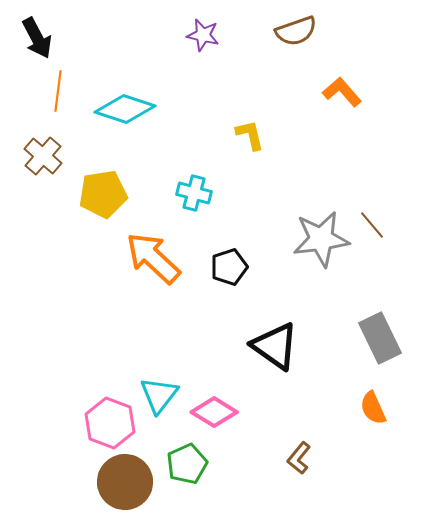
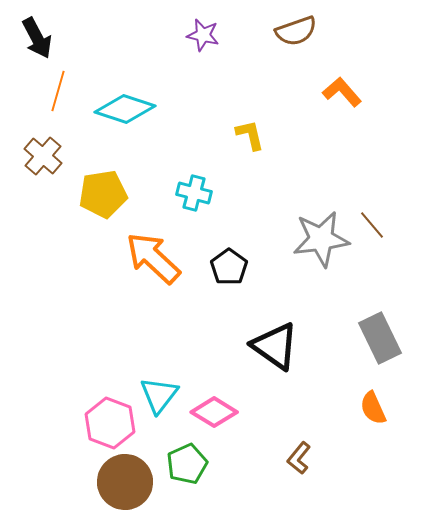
orange line: rotated 9 degrees clockwise
black pentagon: rotated 18 degrees counterclockwise
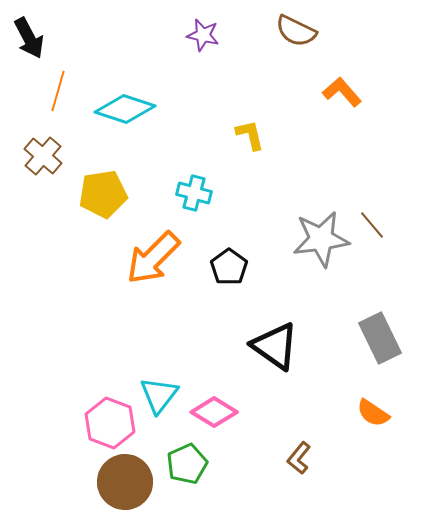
brown semicircle: rotated 45 degrees clockwise
black arrow: moved 8 px left
orange arrow: rotated 88 degrees counterclockwise
orange semicircle: moved 5 px down; rotated 32 degrees counterclockwise
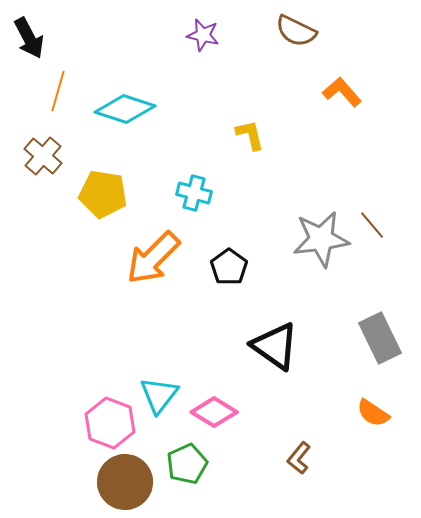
yellow pentagon: rotated 18 degrees clockwise
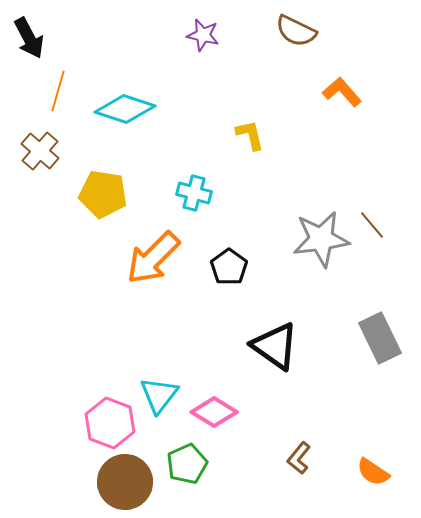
brown cross: moved 3 px left, 5 px up
orange semicircle: moved 59 px down
